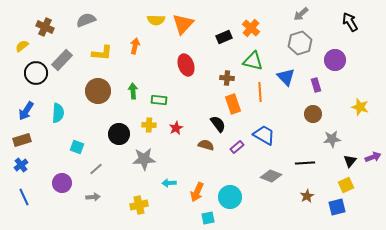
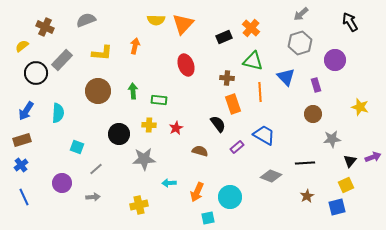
brown semicircle at (206, 145): moved 6 px left, 6 px down
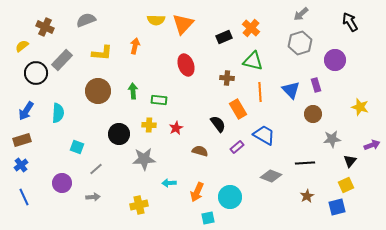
blue triangle at (286, 77): moved 5 px right, 13 px down
orange rectangle at (233, 104): moved 5 px right, 5 px down; rotated 12 degrees counterclockwise
purple arrow at (373, 157): moved 1 px left, 12 px up
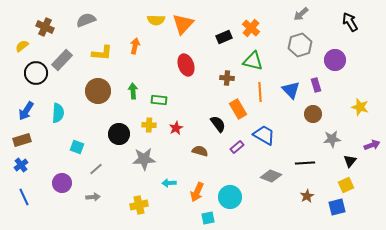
gray hexagon at (300, 43): moved 2 px down
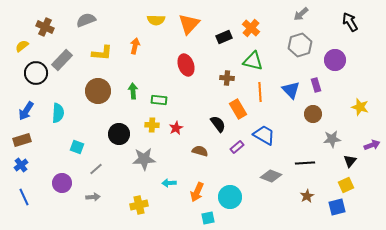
orange triangle at (183, 24): moved 6 px right
yellow cross at (149, 125): moved 3 px right
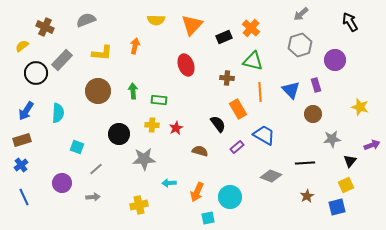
orange triangle at (189, 24): moved 3 px right, 1 px down
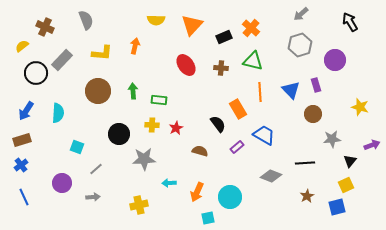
gray semicircle at (86, 20): rotated 90 degrees clockwise
red ellipse at (186, 65): rotated 15 degrees counterclockwise
brown cross at (227, 78): moved 6 px left, 10 px up
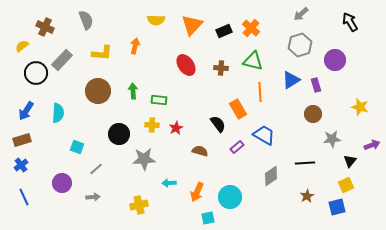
black rectangle at (224, 37): moved 6 px up
blue triangle at (291, 90): moved 10 px up; rotated 42 degrees clockwise
gray diamond at (271, 176): rotated 55 degrees counterclockwise
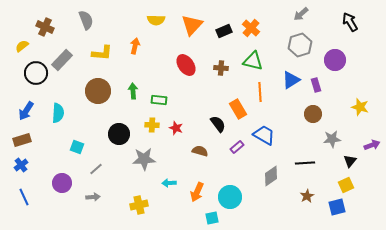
red star at (176, 128): rotated 24 degrees counterclockwise
cyan square at (208, 218): moved 4 px right
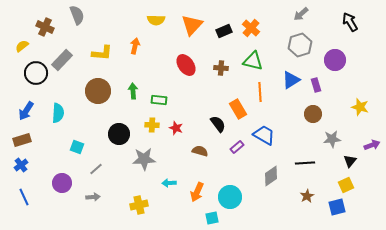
gray semicircle at (86, 20): moved 9 px left, 5 px up
